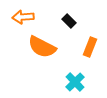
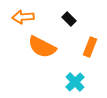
black rectangle: moved 2 px up
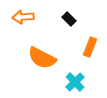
orange semicircle: moved 11 px down
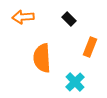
orange semicircle: rotated 60 degrees clockwise
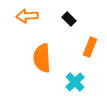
orange arrow: moved 4 px right, 1 px up
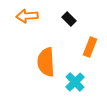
orange semicircle: moved 4 px right, 4 px down
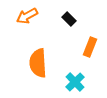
orange arrow: rotated 25 degrees counterclockwise
orange semicircle: moved 8 px left, 1 px down
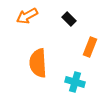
cyan cross: rotated 30 degrees counterclockwise
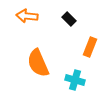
orange arrow: rotated 35 degrees clockwise
orange semicircle: rotated 20 degrees counterclockwise
cyan cross: moved 2 px up
